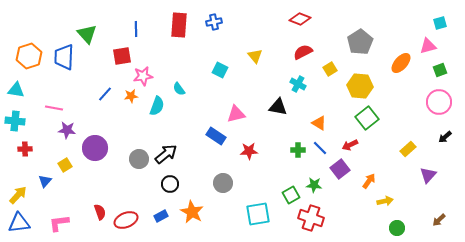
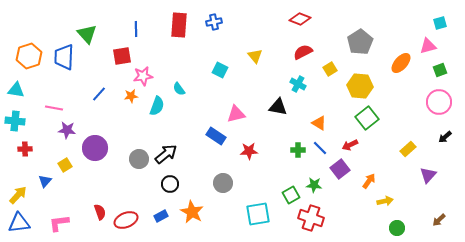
blue line at (105, 94): moved 6 px left
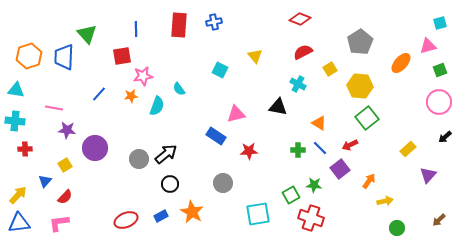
red semicircle at (100, 212): moved 35 px left, 15 px up; rotated 63 degrees clockwise
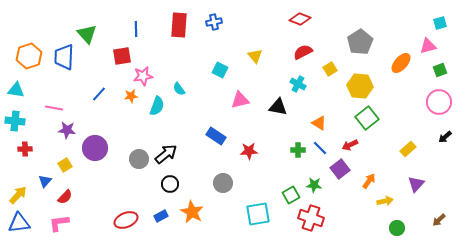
pink triangle at (236, 114): moved 4 px right, 14 px up
purple triangle at (428, 175): moved 12 px left, 9 px down
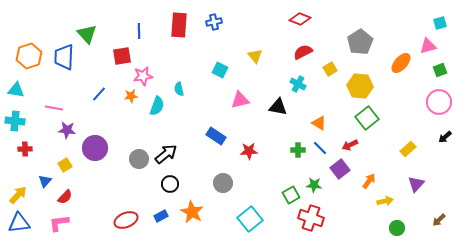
blue line at (136, 29): moved 3 px right, 2 px down
cyan semicircle at (179, 89): rotated 24 degrees clockwise
cyan square at (258, 214): moved 8 px left, 5 px down; rotated 30 degrees counterclockwise
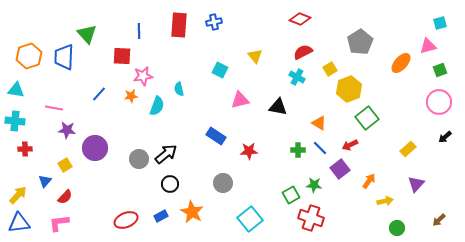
red square at (122, 56): rotated 12 degrees clockwise
cyan cross at (298, 84): moved 1 px left, 7 px up
yellow hexagon at (360, 86): moved 11 px left, 3 px down; rotated 25 degrees counterclockwise
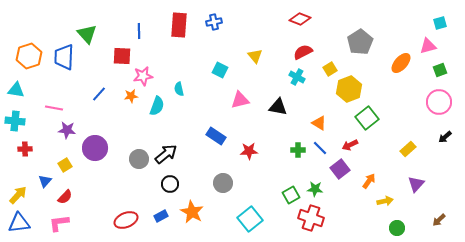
green star at (314, 185): moved 1 px right, 4 px down
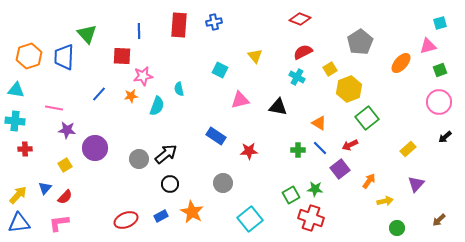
blue triangle at (45, 181): moved 7 px down
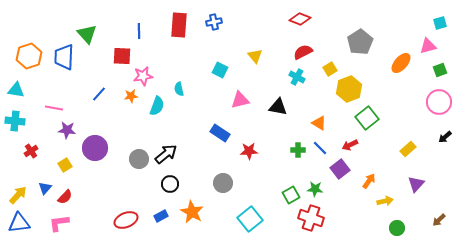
blue rectangle at (216, 136): moved 4 px right, 3 px up
red cross at (25, 149): moved 6 px right, 2 px down; rotated 32 degrees counterclockwise
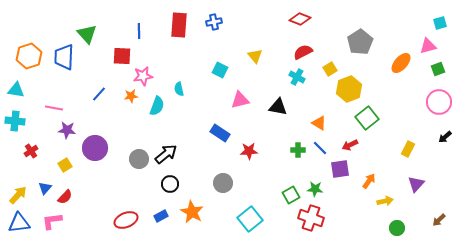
green square at (440, 70): moved 2 px left, 1 px up
yellow rectangle at (408, 149): rotated 21 degrees counterclockwise
purple square at (340, 169): rotated 30 degrees clockwise
pink L-shape at (59, 223): moved 7 px left, 2 px up
